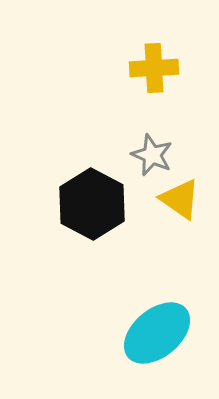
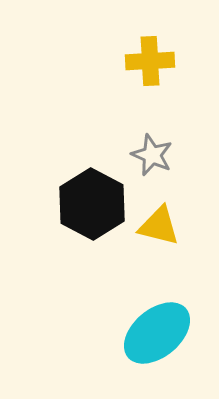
yellow cross: moved 4 px left, 7 px up
yellow triangle: moved 21 px left, 27 px down; rotated 21 degrees counterclockwise
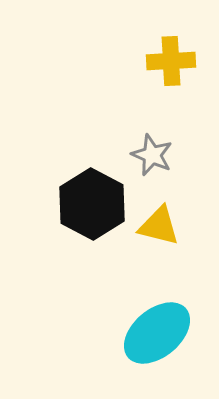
yellow cross: moved 21 px right
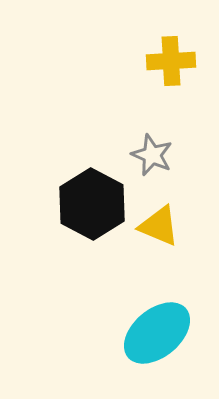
yellow triangle: rotated 9 degrees clockwise
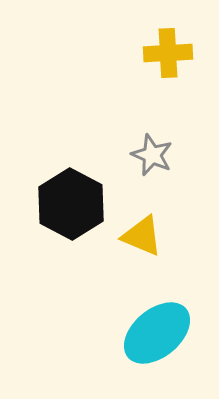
yellow cross: moved 3 px left, 8 px up
black hexagon: moved 21 px left
yellow triangle: moved 17 px left, 10 px down
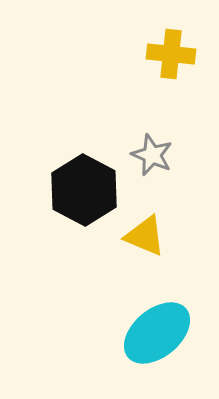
yellow cross: moved 3 px right, 1 px down; rotated 9 degrees clockwise
black hexagon: moved 13 px right, 14 px up
yellow triangle: moved 3 px right
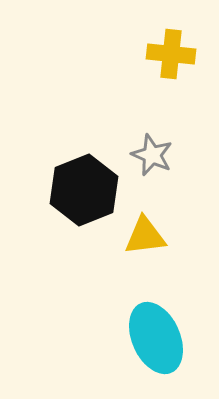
black hexagon: rotated 10 degrees clockwise
yellow triangle: rotated 30 degrees counterclockwise
cyan ellipse: moved 1 px left, 5 px down; rotated 74 degrees counterclockwise
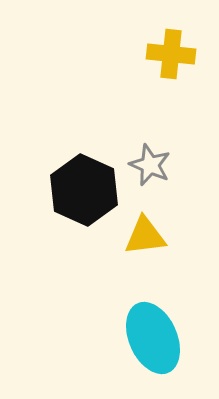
gray star: moved 2 px left, 10 px down
black hexagon: rotated 14 degrees counterclockwise
cyan ellipse: moved 3 px left
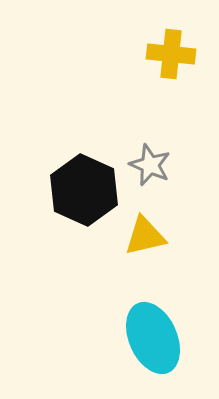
yellow triangle: rotated 6 degrees counterclockwise
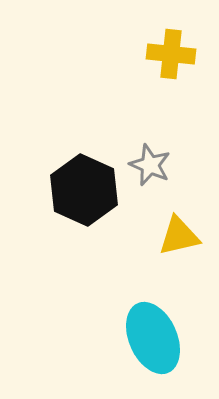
yellow triangle: moved 34 px right
